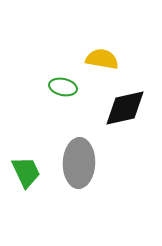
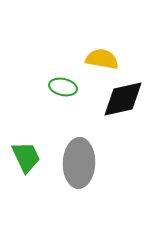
black diamond: moved 2 px left, 9 px up
green trapezoid: moved 15 px up
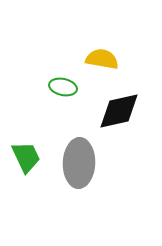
black diamond: moved 4 px left, 12 px down
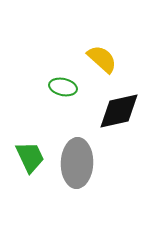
yellow semicircle: rotated 32 degrees clockwise
green trapezoid: moved 4 px right
gray ellipse: moved 2 px left
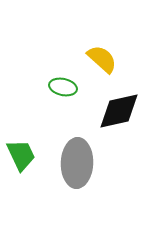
green trapezoid: moved 9 px left, 2 px up
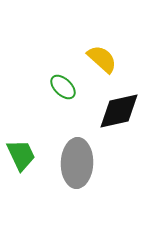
green ellipse: rotated 32 degrees clockwise
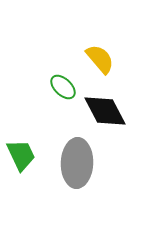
yellow semicircle: moved 2 px left; rotated 8 degrees clockwise
black diamond: moved 14 px left; rotated 75 degrees clockwise
